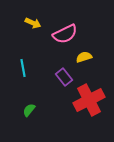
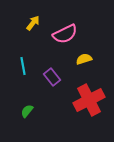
yellow arrow: rotated 77 degrees counterclockwise
yellow semicircle: moved 2 px down
cyan line: moved 2 px up
purple rectangle: moved 12 px left
green semicircle: moved 2 px left, 1 px down
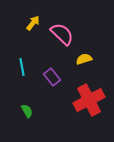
pink semicircle: moved 3 px left; rotated 110 degrees counterclockwise
cyan line: moved 1 px left, 1 px down
green semicircle: rotated 112 degrees clockwise
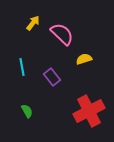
red cross: moved 11 px down
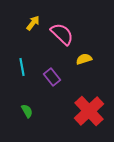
red cross: rotated 16 degrees counterclockwise
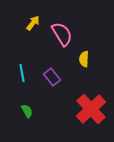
pink semicircle: rotated 15 degrees clockwise
yellow semicircle: rotated 70 degrees counterclockwise
cyan line: moved 6 px down
red cross: moved 2 px right, 2 px up
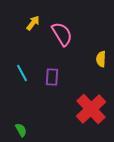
yellow semicircle: moved 17 px right
cyan line: rotated 18 degrees counterclockwise
purple rectangle: rotated 42 degrees clockwise
green semicircle: moved 6 px left, 19 px down
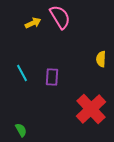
yellow arrow: rotated 28 degrees clockwise
pink semicircle: moved 2 px left, 17 px up
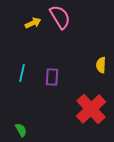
yellow semicircle: moved 6 px down
cyan line: rotated 42 degrees clockwise
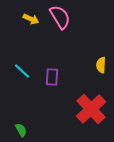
yellow arrow: moved 2 px left, 4 px up; rotated 49 degrees clockwise
cyan line: moved 2 px up; rotated 60 degrees counterclockwise
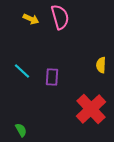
pink semicircle: rotated 15 degrees clockwise
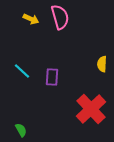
yellow semicircle: moved 1 px right, 1 px up
